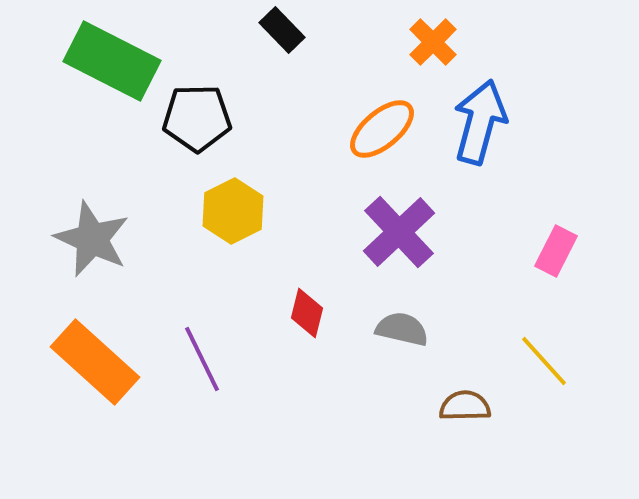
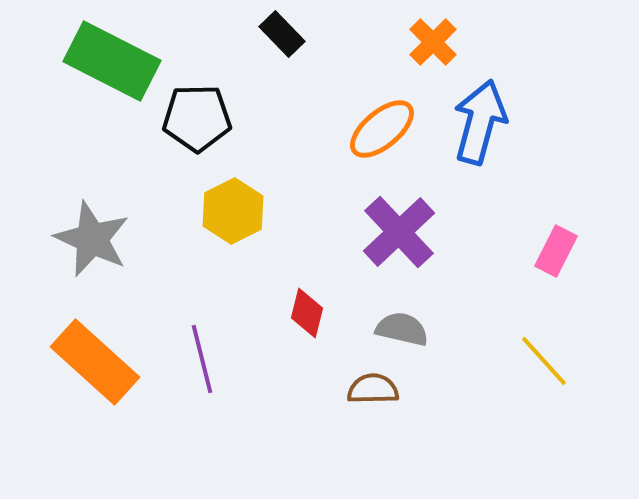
black rectangle: moved 4 px down
purple line: rotated 12 degrees clockwise
brown semicircle: moved 92 px left, 17 px up
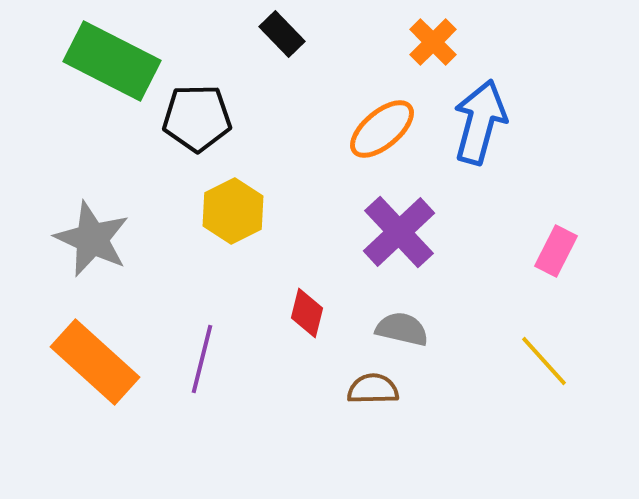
purple line: rotated 28 degrees clockwise
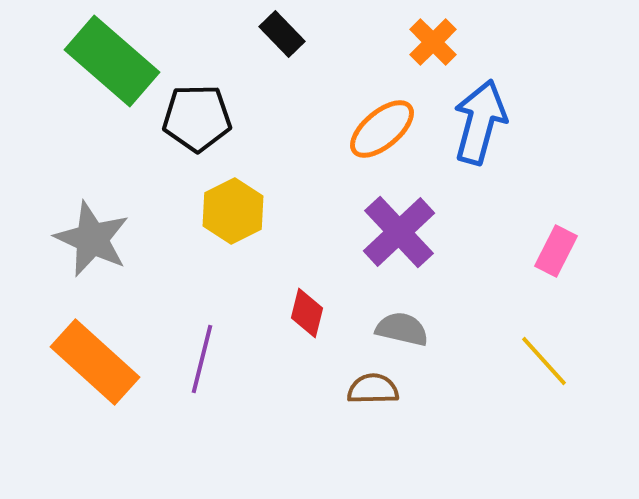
green rectangle: rotated 14 degrees clockwise
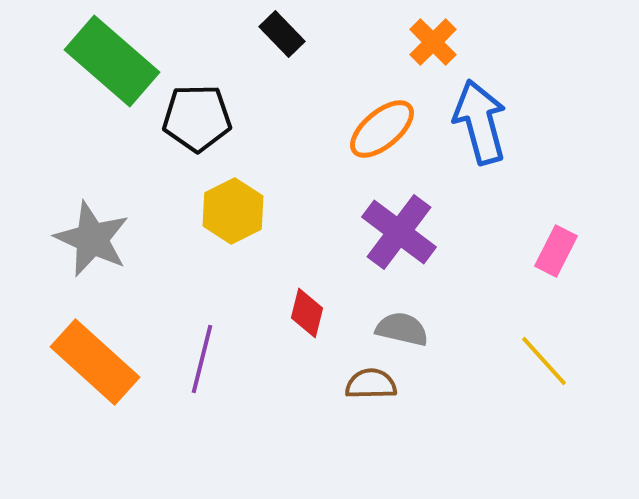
blue arrow: rotated 30 degrees counterclockwise
purple cross: rotated 10 degrees counterclockwise
brown semicircle: moved 2 px left, 5 px up
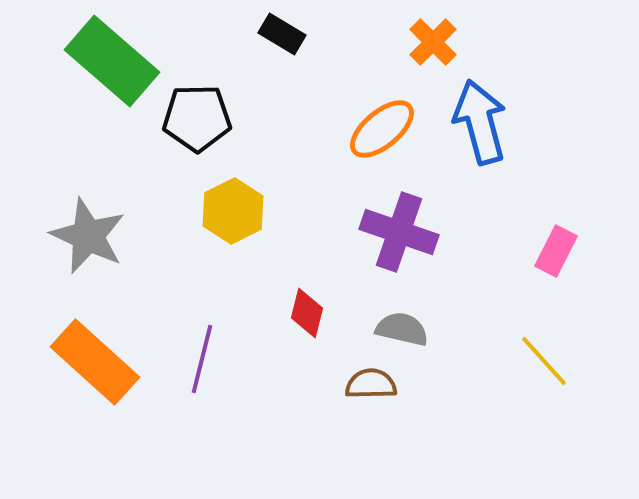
black rectangle: rotated 15 degrees counterclockwise
purple cross: rotated 18 degrees counterclockwise
gray star: moved 4 px left, 3 px up
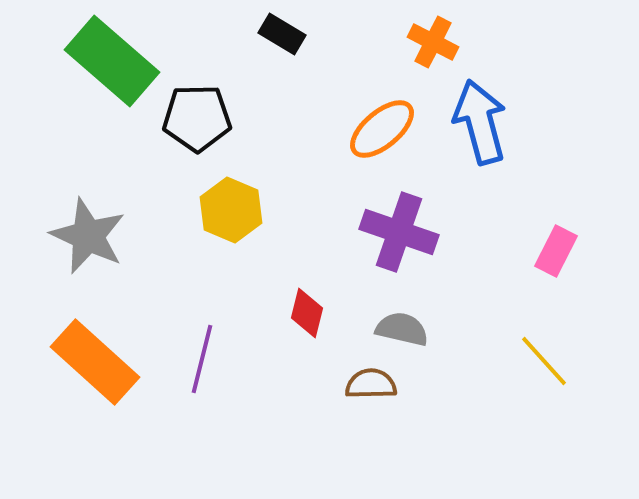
orange cross: rotated 18 degrees counterclockwise
yellow hexagon: moved 2 px left, 1 px up; rotated 10 degrees counterclockwise
